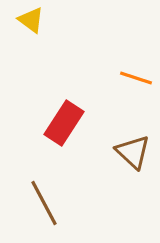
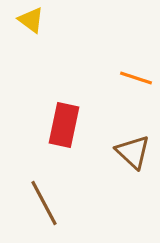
red rectangle: moved 2 px down; rotated 21 degrees counterclockwise
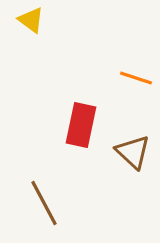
red rectangle: moved 17 px right
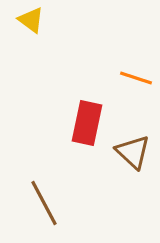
red rectangle: moved 6 px right, 2 px up
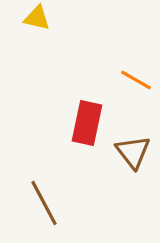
yellow triangle: moved 6 px right, 2 px up; rotated 24 degrees counterclockwise
orange line: moved 2 px down; rotated 12 degrees clockwise
brown triangle: rotated 9 degrees clockwise
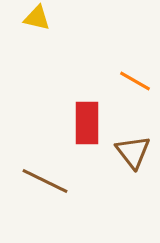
orange line: moved 1 px left, 1 px down
red rectangle: rotated 12 degrees counterclockwise
brown line: moved 1 px right, 22 px up; rotated 36 degrees counterclockwise
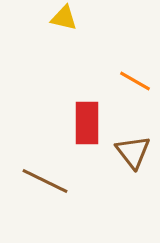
yellow triangle: moved 27 px right
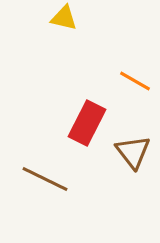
red rectangle: rotated 27 degrees clockwise
brown line: moved 2 px up
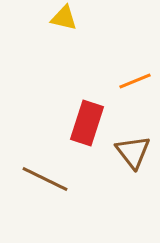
orange line: rotated 52 degrees counterclockwise
red rectangle: rotated 9 degrees counterclockwise
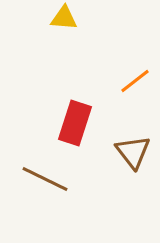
yellow triangle: rotated 8 degrees counterclockwise
orange line: rotated 16 degrees counterclockwise
red rectangle: moved 12 px left
